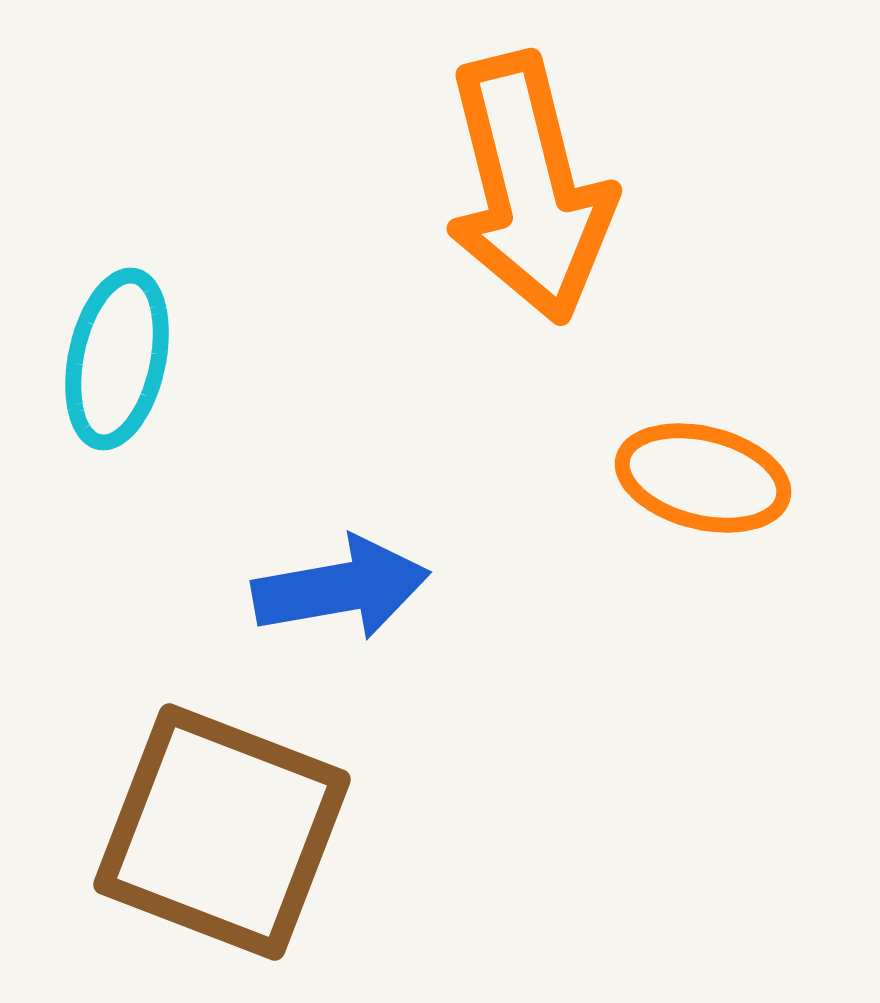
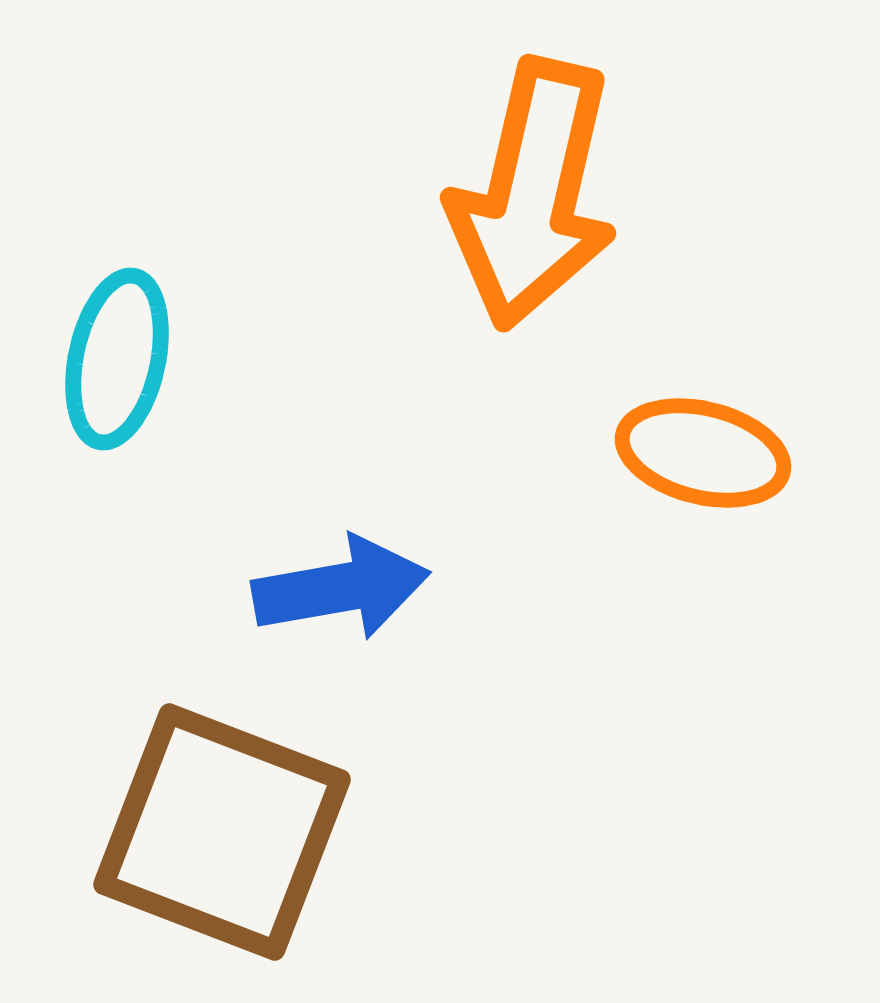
orange arrow: moved 4 px right, 6 px down; rotated 27 degrees clockwise
orange ellipse: moved 25 px up
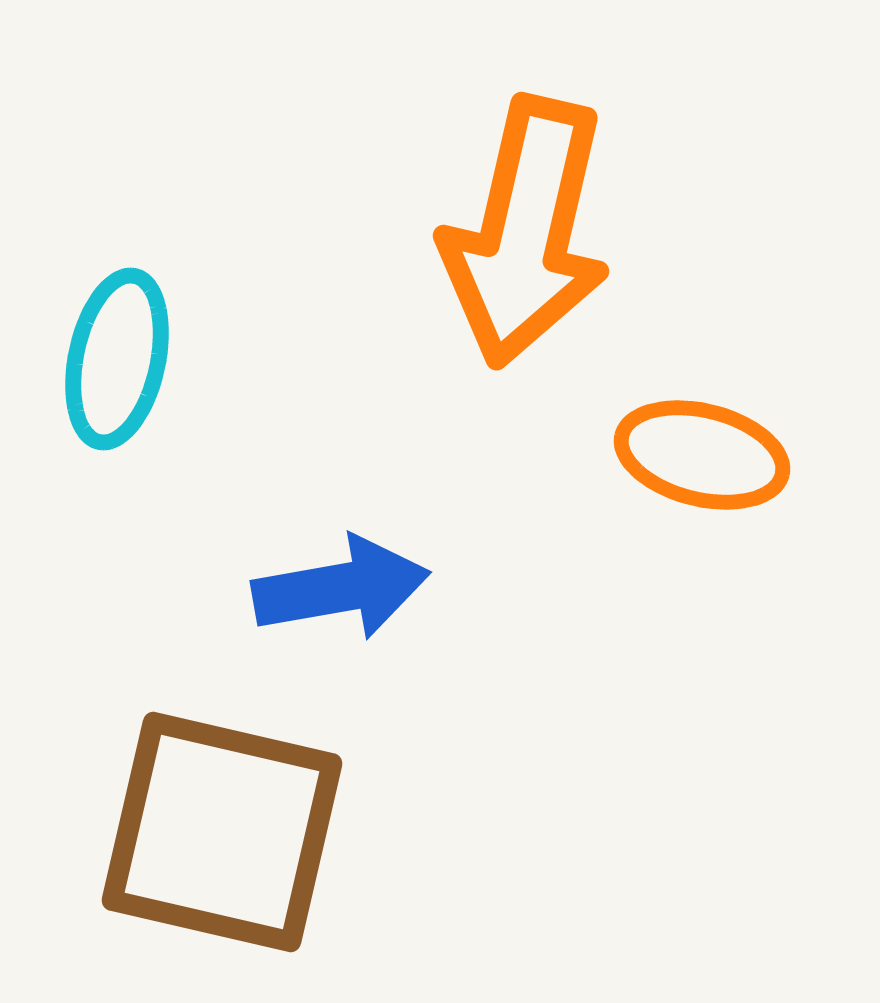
orange arrow: moved 7 px left, 38 px down
orange ellipse: moved 1 px left, 2 px down
brown square: rotated 8 degrees counterclockwise
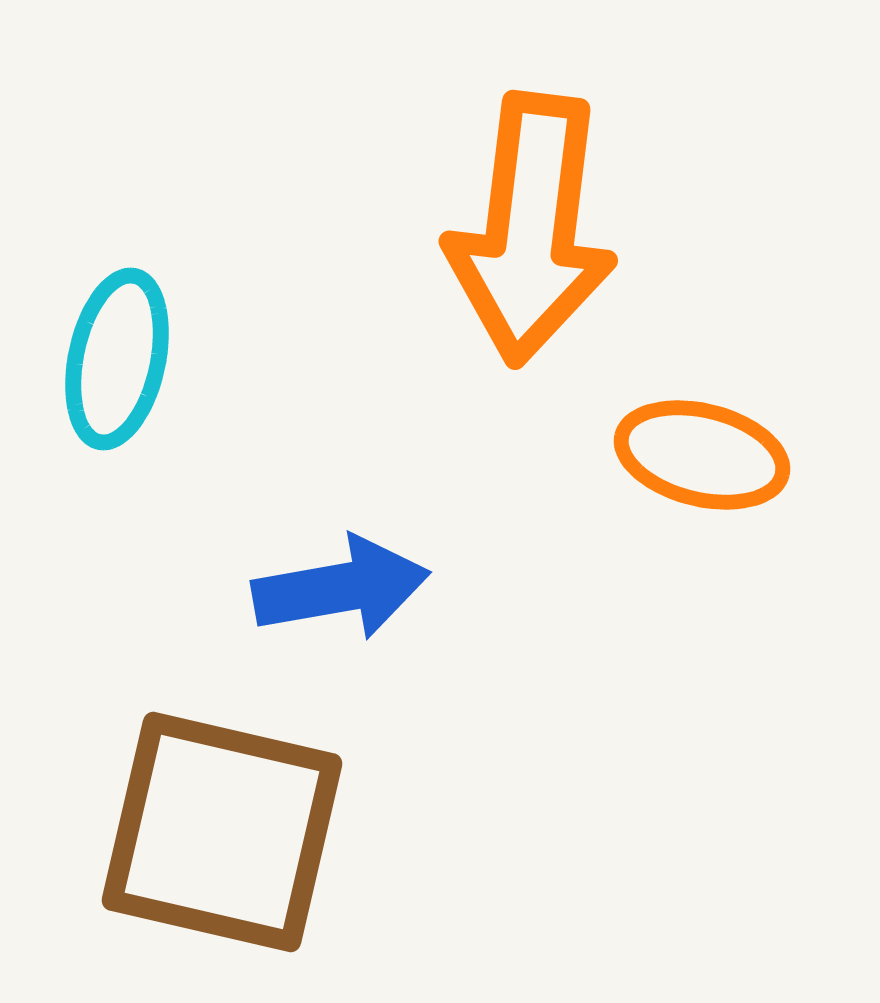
orange arrow: moved 5 px right, 3 px up; rotated 6 degrees counterclockwise
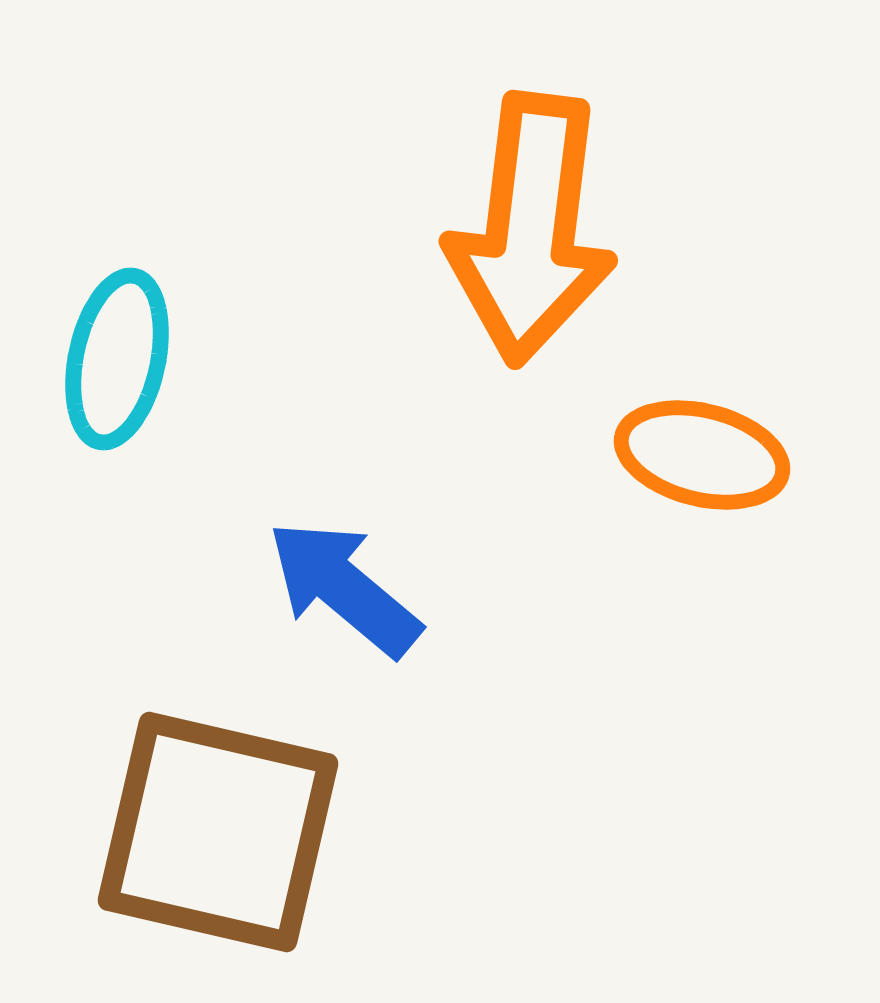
blue arrow: moved 3 px right; rotated 130 degrees counterclockwise
brown square: moved 4 px left
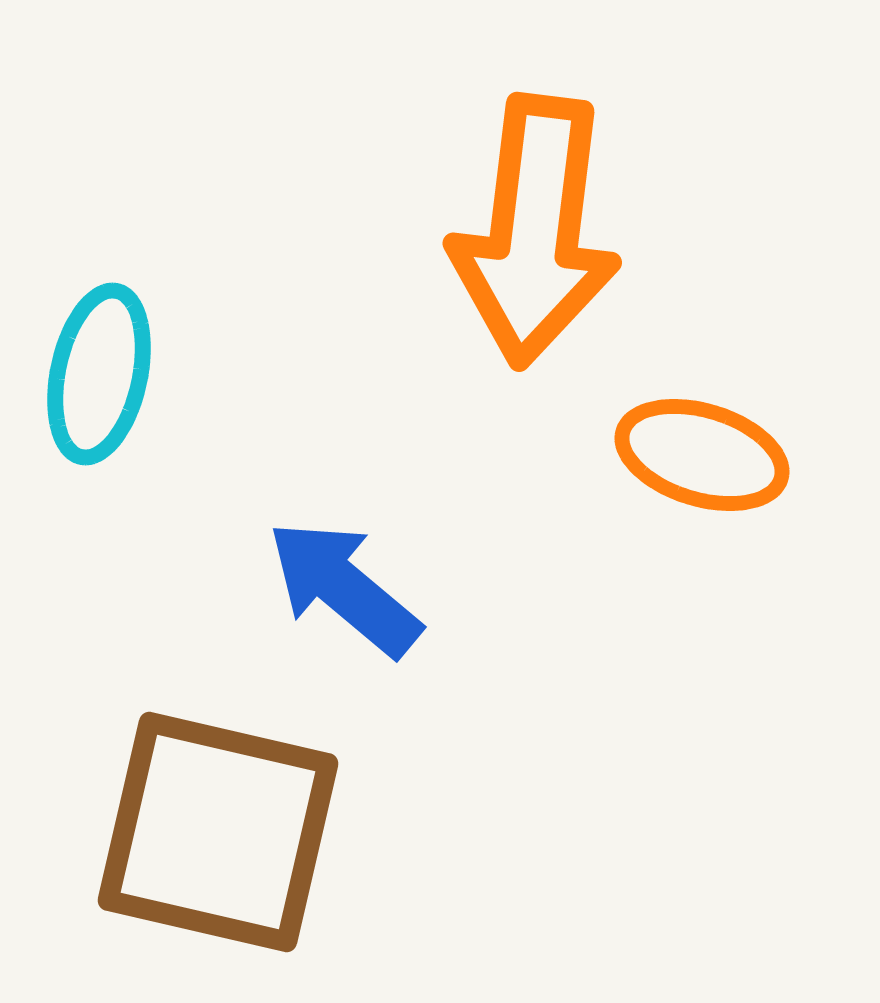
orange arrow: moved 4 px right, 2 px down
cyan ellipse: moved 18 px left, 15 px down
orange ellipse: rotated 3 degrees clockwise
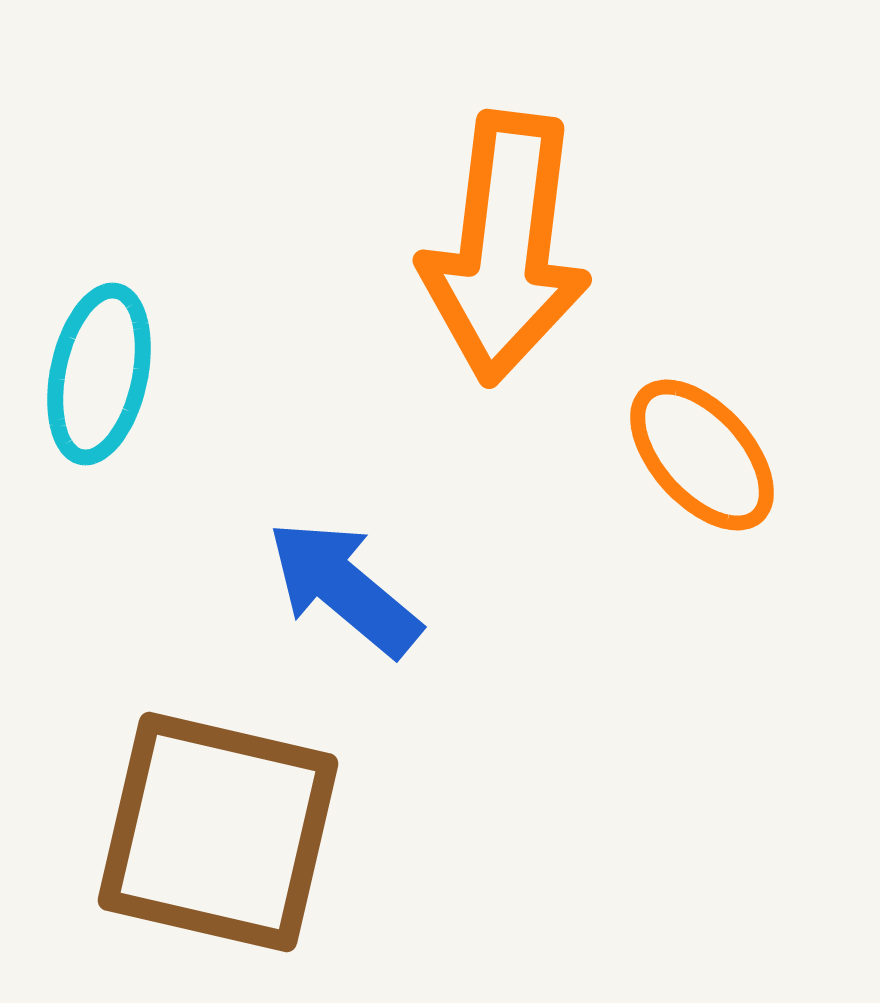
orange arrow: moved 30 px left, 17 px down
orange ellipse: rotated 31 degrees clockwise
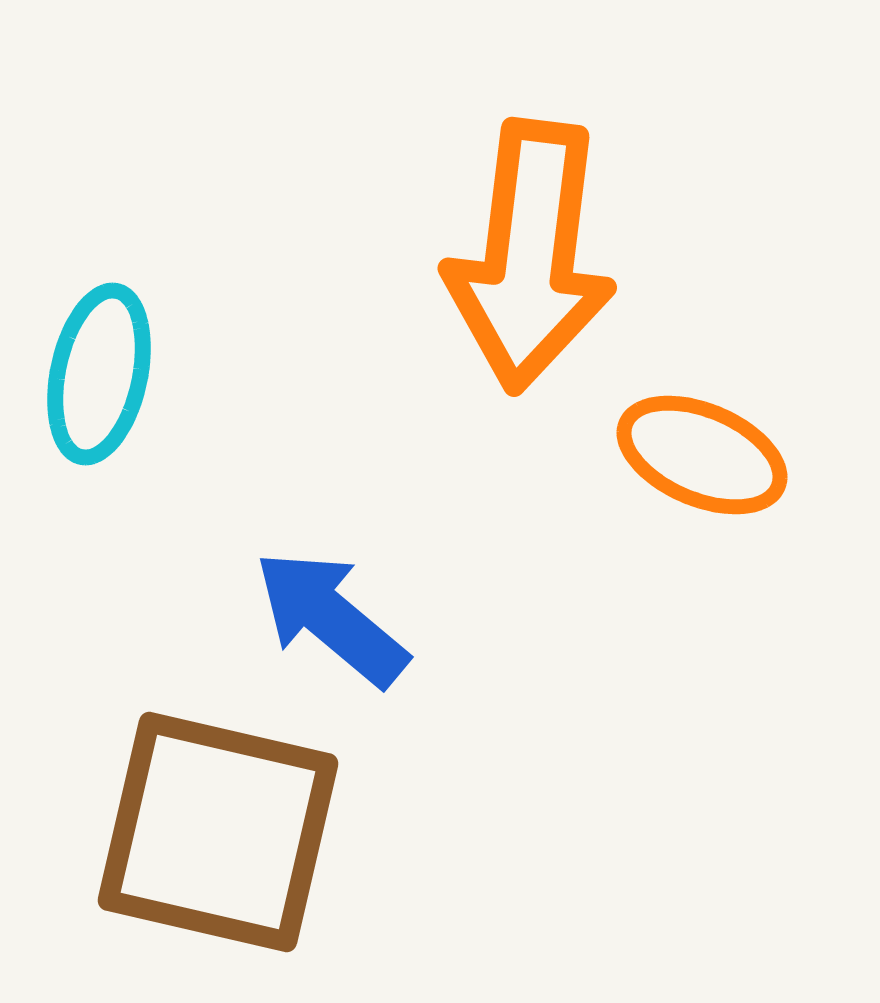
orange arrow: moved 25 px right, 8 px down
orange ellipse: rotated 25 degrees counterclockwise
blue arrow: moved 13 px left, 30 px down
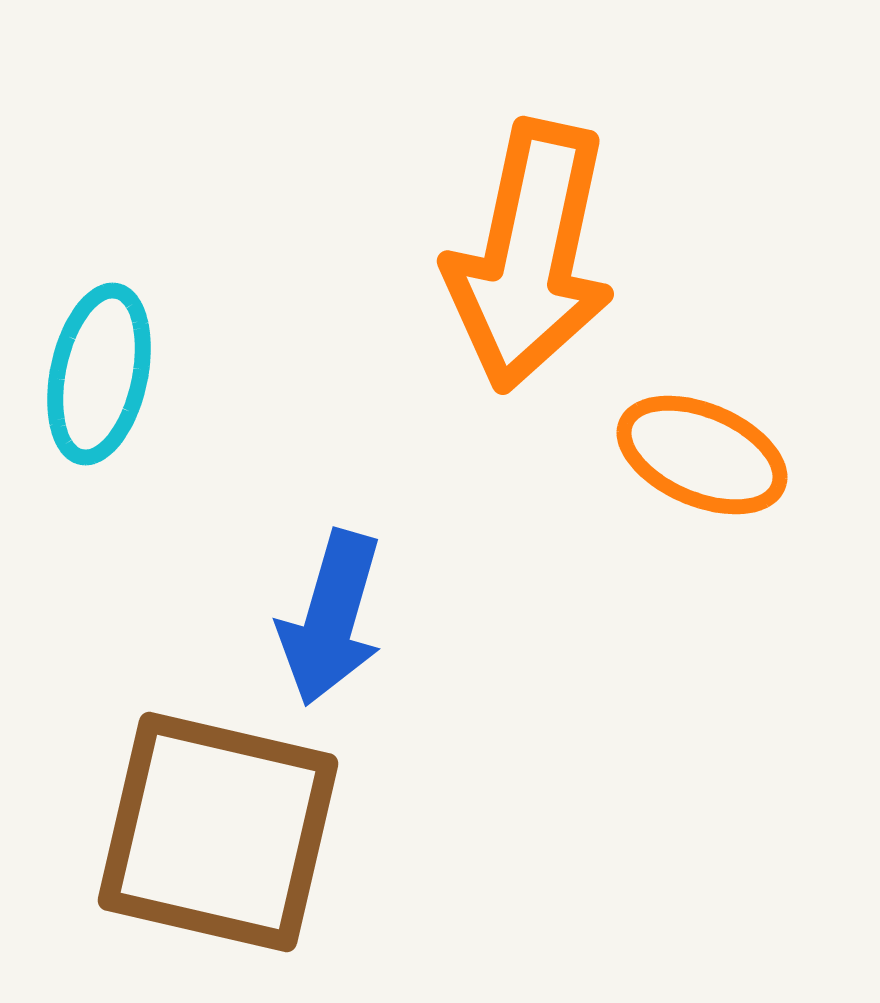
orange arrow: rotated 5 degrees clockwise
blue arrow: rotated 114 degrees counterclockwise
